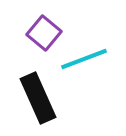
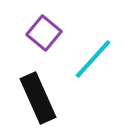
cyan line: moved 9 px right; rotated 27 degrees counterclockwise
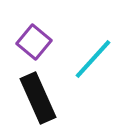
purple square: moved 10 px left, 9 px down
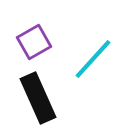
purple square: rotated 20 degrees clockwise
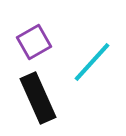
cyan line: moved 1 px left, 3 px down
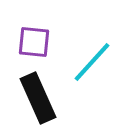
purple square: rotated 36 degrees clockwise
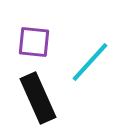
cyan line: moved 2 px left
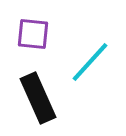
purple square: moved 1 px left, 8 px up
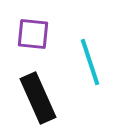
cyan line: rotated 60 degrees counterclockwise
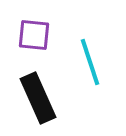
purple square: moved 1 px right, 1 px down
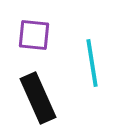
cyan line: moved 2 px right, 1 px down; rotated 9 degrees clockwise
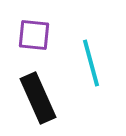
cyan line: moved 1 px left; rotated 6 degrees counterclockwise
